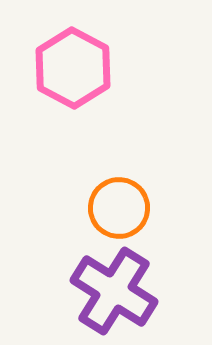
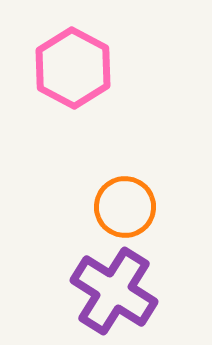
orange circle: moved 6 px right, 1 px up
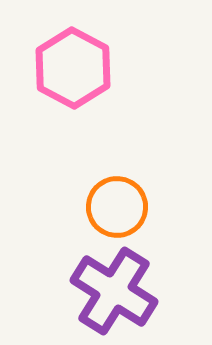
orange circle: moved 8 px left
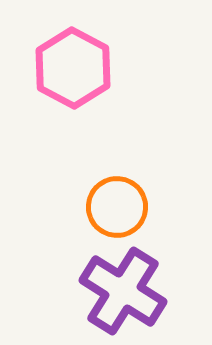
purple cross: moved 9 px right
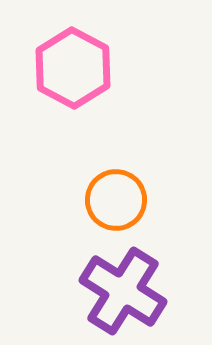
orange circle: moved 1 px left, 7 px up
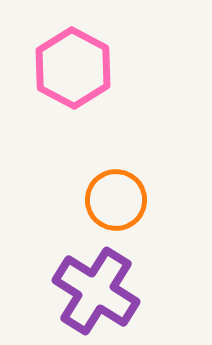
purple cross: moved 27 px left
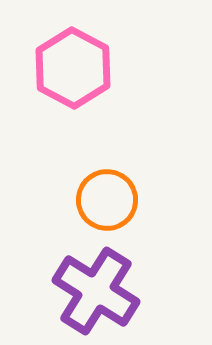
orange circle: moved 9 px left
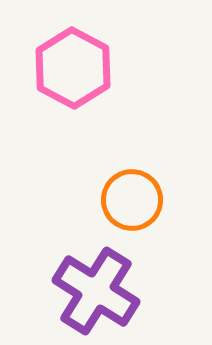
orange circle: moved 25 px right
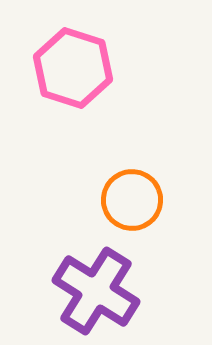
pink hexagon: rotated 10 degrees counterclockwise
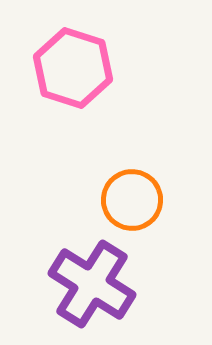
purple cross: moved 4 px left, 7 px up
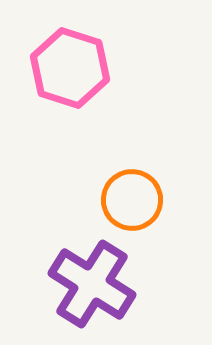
pink hexagon: moved 3 px left
